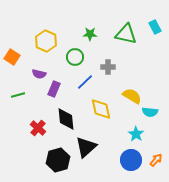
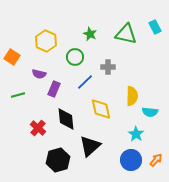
green star: rotated 24 degrees clockwise
yellow semicircle: rotated 60 degrees clockwise
black triangle: moved 4 px right, 1 px up
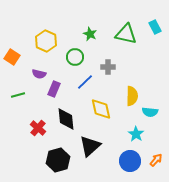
blue circle: moved 1 px left, 1 px down
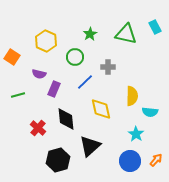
green star: rotated 16 degrees clockwise
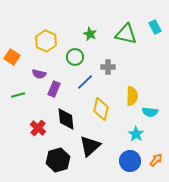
green star: rotated 16 degrees counterclockwise
yellow diamond: rotated 25 degrees clockwise
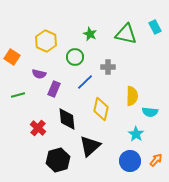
black diamond: moved 1 px right
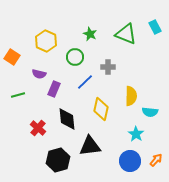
green triangle: rotated 10 degrees clockwise
yellow semicircle: moved 1 px left
black triangle: rotated 35 degrees clockwise
